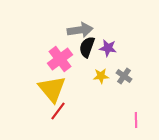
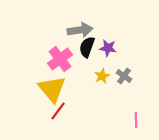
yellow star: moved 1 px right; rotated 21 degrees counterclockwise
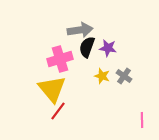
pink cross: rotated 20 degrees clockwise
yellow star: rotated 28 degrees counterclockwise
pink line: moved 6 px right
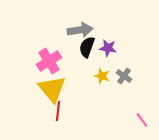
pink cross: moved 11 px left, 2 px down; rotated 15 degrees counterclockwise
red line: rotated 30 degrees counterclockwise
pink line: rotated 35 degrees counterclockwise
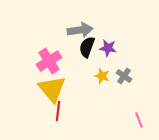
pink line: moved 3 px left; rotated 14 degrees clockwise
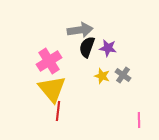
gray cross: moved 1 px left, 1 px up
pink line: rotated 21 degrees clockwise
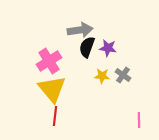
yellow star: rotated 14 degrees counterclockwise
red line: moved 3 px left, 5 px down
